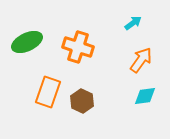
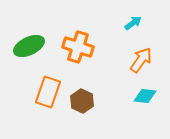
green ellipse: moved 2 px right, 4 px down
cyan diamond: rotated 15 degrees clockwise
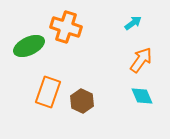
orange cross: moved 12 px left, 20 px up
cyan diamond: moved 3 px left; rotated 60 degrees clockwise
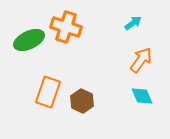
green ellipse: moved 6 px up
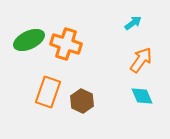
orange cross: moved 17 px down
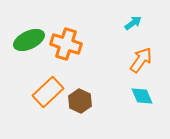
orange rectangle: rotated 28 degrees clockwise
brown hexagon: moved 2 px left
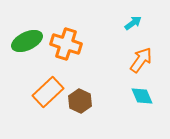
green ellipse: moved 2 px left, 1 px down
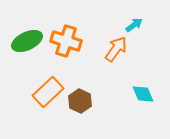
cyan arrow: moved 1 px right, 2 px down
orange cross: moved 3 px up
orange arrow: moved 25 px left, 11 px up
cyan diamond: moved 1 px right, 2 px up
